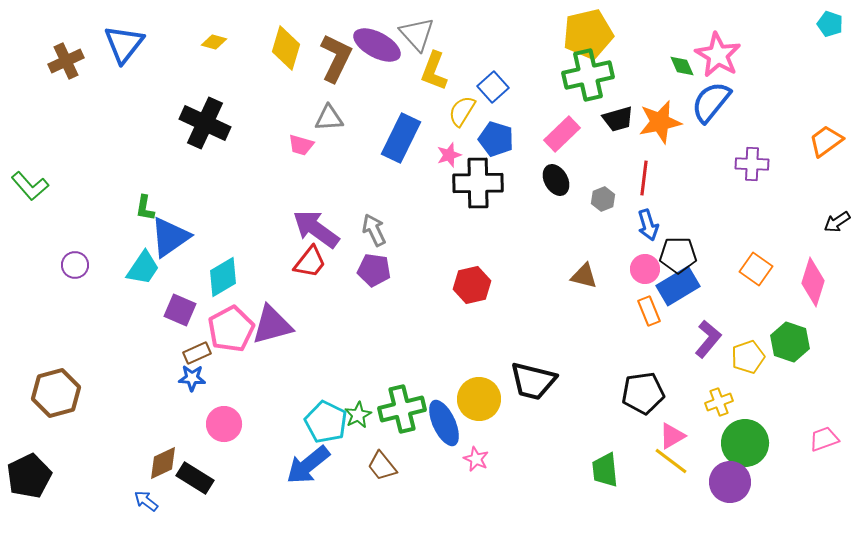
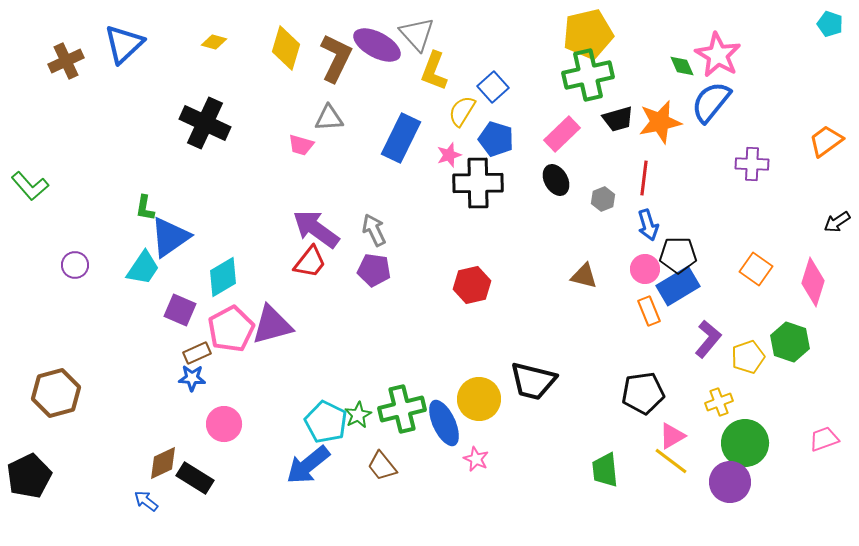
blue triangle at (124, 44): rotated 9 degrees clockwise
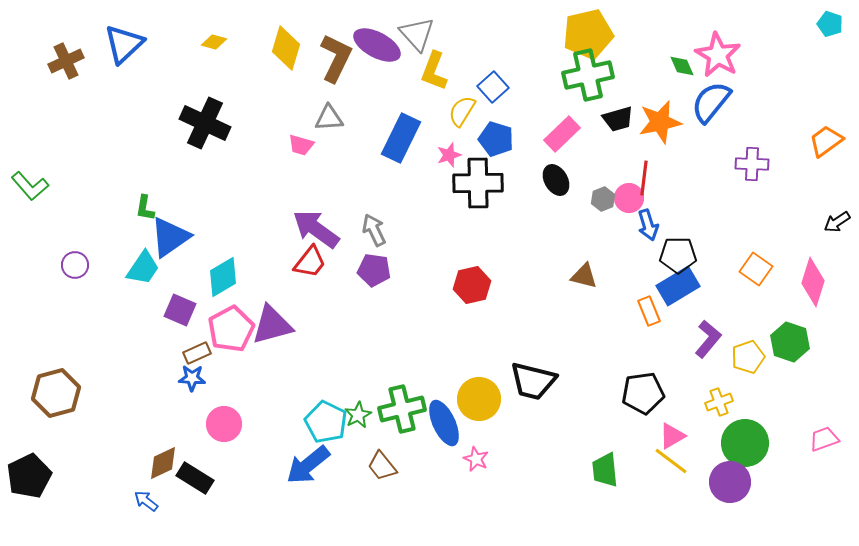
pink circle at (645, 269): moved 16 px left, 71 px up
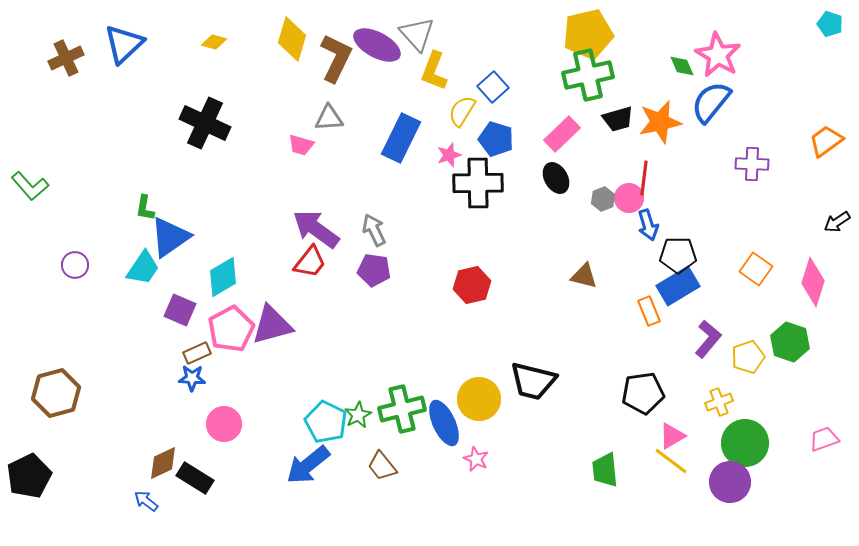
yellow diamond at (286, 48): moved 6 px right, 9 px up
brown cross at (66, 61): moved 3 px up
black ellipse at (556, 180): moved 2 px up
